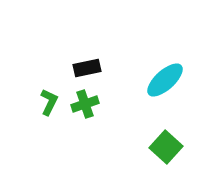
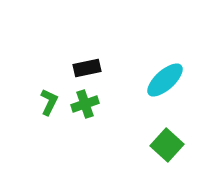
green square: moved 1 px right, 2 px up
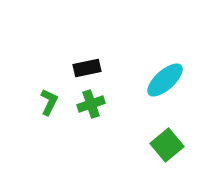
green cross: moved 6 px right
green square: rotated 8 degrees clockwise
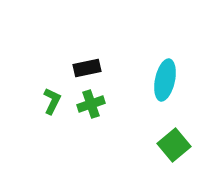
cyan ellipse: rotated 36 degrees counterclockwise
green L-shape: moved 3 px right, 1 px up
green square: moved 7 px right
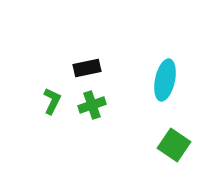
green cross: moved 1 px right, 1 px down
green square: rotated 16 degrees counterclockwise
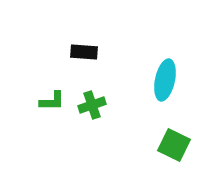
black rectangle: moved 3 px left, 16 px up; rotated 16 degrees clockwise
green L-shape: rotated 64 degrees clockwise
green square: rotated 8 degrees counterclockwise
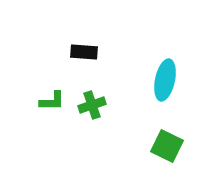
green square: moved 7 px left, 1 px down
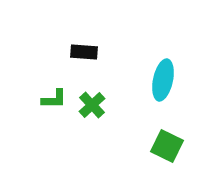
cyan ellipse: moved 2 px left
green L-shape: moved 2 px right, 2 px up
green cross: rotated 24 degrees counterclockwise
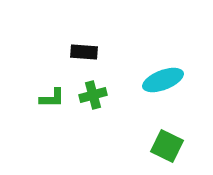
cyan ellipse: rotated 57 degrees clockwise
green L-shape: moved 2 px left, 1 px up
green cross: moved 1 px right, 10 px up; rotated 28 degrees clockwise
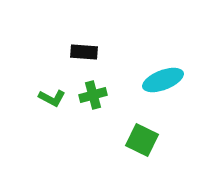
green L-shape: rotated 28 degrees clockwise
green square: moved 25 px left, 6 px up
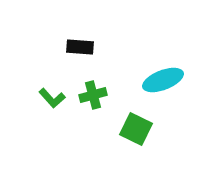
black rectangle: moved 4 px left, 5 px up
green L-shape: rotated 20 degrees clockwise
green square: moved 6 px left, 11 px up
